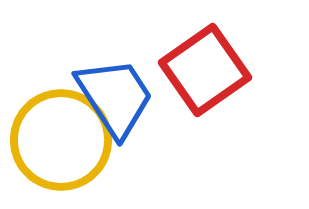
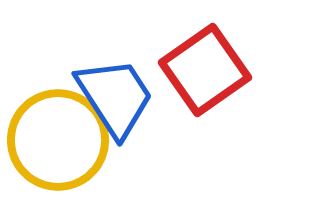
yellow circle: moved 3 px left
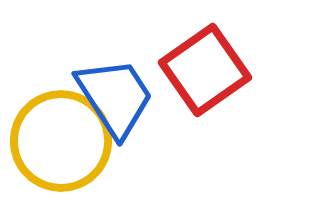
yellow circle: moved 3 px right, 1 px down
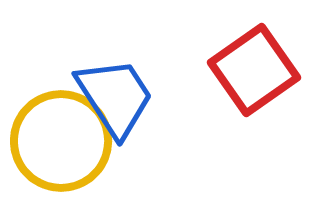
red square: moved 49 px right
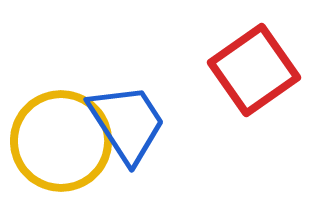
blue trapezoid: moved 12 px right, 26 px down
